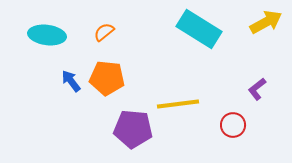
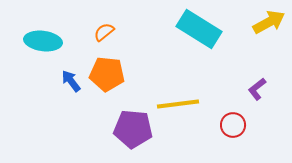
yellow arrow: moved 3 px right
cyan ellipse: moved 4 px left, 6 px down
orange pentagon: moved 4 px up
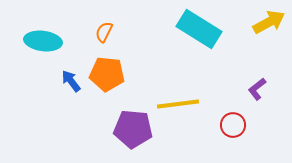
orange semicircle: rotated 25 degrees counterclockwise
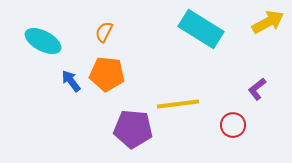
yellow arrow: moved 1 px left
cyan rectangle: moved 2 px right
cyan ellipse: rotated 21 degrees clockwise
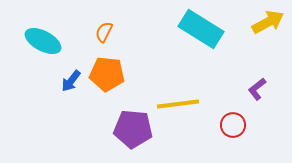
blue arrow: rotated 105 degrees counterclockwise
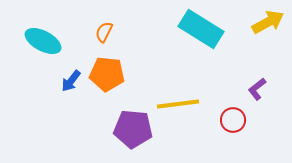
red circle: moved 5 px up
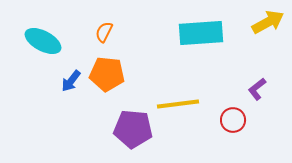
cyan rectangle: moved 4 px down; rotated 36 degrees counterclockwise
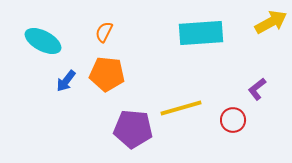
yellow arrow: moved 3 px right
blue arrow: moved 5 px left
yellow line: moved 3 px right, 4 px down; rotated 9 degrees counterclockwise
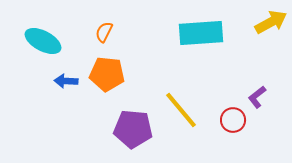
blue arrow: rotated 55 degrees clockwise
purple L-shape: moved 8 px down
yellow line: moved 2 px down; rotated 66 degrees clockwise
